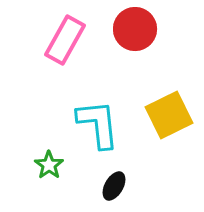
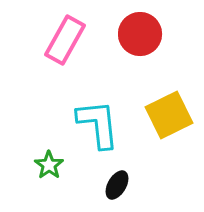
red circle: moved 5 px right, 5 px down
black ellipse: moved 3 px right, 1 px up
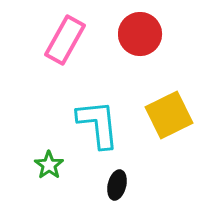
black ellipse: rotated 16 degrees counterclockwise
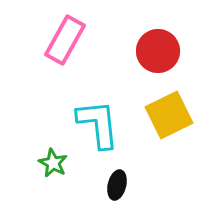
red circle: moved 18 px right, 17 px down
green star: moved 4 px right, 2 px up; rotated 8 degrees counterclockwise
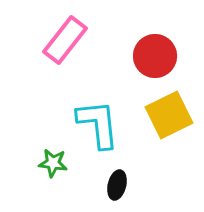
pink rectangle: rotated 9 degrees clockwise
red circle: moved 3 px left, 5 px down
green star: rotated 20 degrees counterclockwise
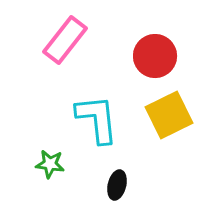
cyan L-shape: moved 1 px left, 5 px up
green star: moved 3 px left, 1 px down
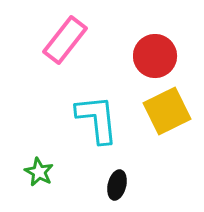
yellow square: moved 2 px left, 4 px up
green star: moved 11 px left, 8 px down; rotated 20 degrees clockwise
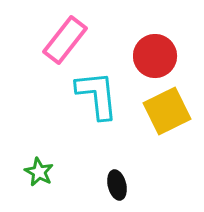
cyan L-shape: moved 24 px up
black ellipse: rotated 28 degrees counterclockwise
